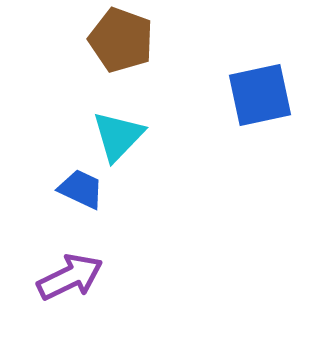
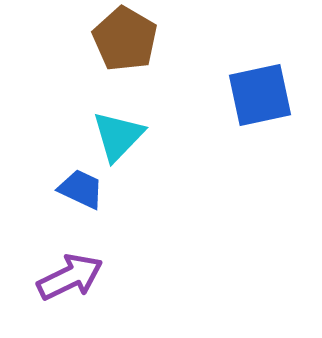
brown pentagon: moved 4 px right, 1 px up; rotated 10 degrees clockwise
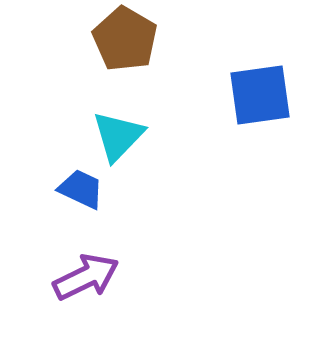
blue square: rotated 4 degrees clockwise
purple arrow: moved 16 px right
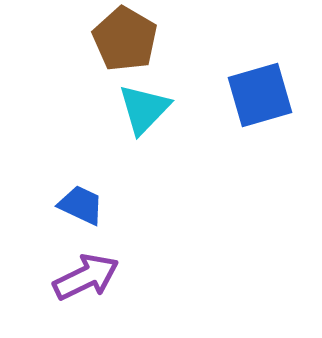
blue square: rotated 8 degrees counterclockwise
cyan triangle: moved 26 px right, 27 px up
blue trapezoid: moved 16 px down
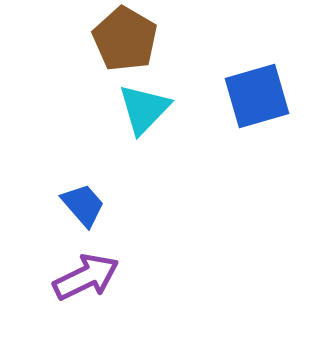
blue square: moved 3 px left, 1 px down
blue trapezoid: moved 2 px right; rotated 24 degrees clockwise
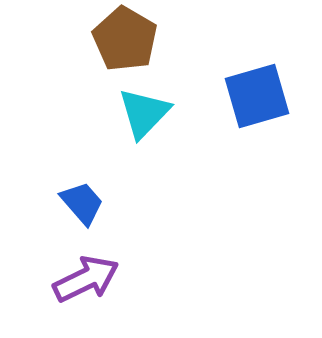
cyan triangle: moved 4 px down
blue trapezoid: moved 1 px left, 2 px up
purple arrow: moved 2 px down
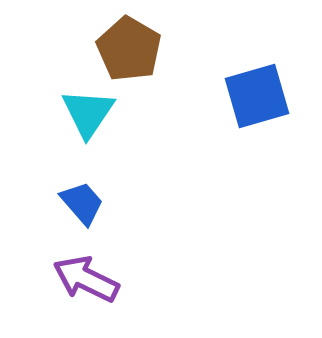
brown pentagon: moved 4 px right, 10 px down
cyan triangle: moved 56 px left; rotated 10 degrees counterclockwise
purple arrow: rotated 128 degrees counterclockwise
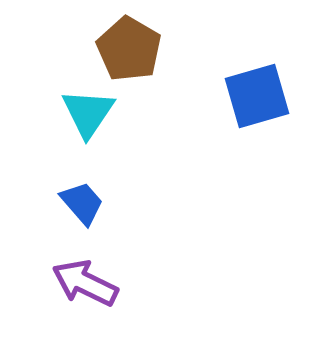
purple arrow: moved 1 px left, 4 px down
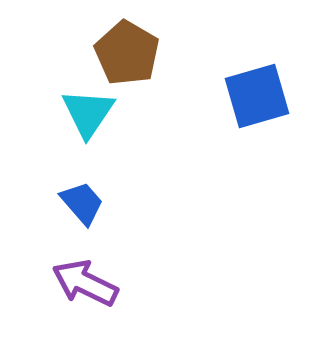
brown pentagon: moved 2 px left, 4 px down
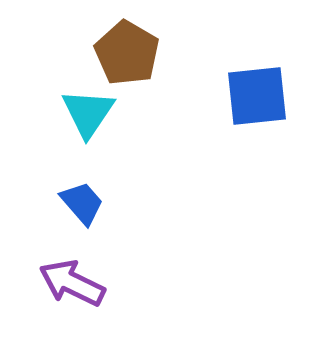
blue square: rotated 10 degrees clockwise
purple arrow: moved 13 px left
